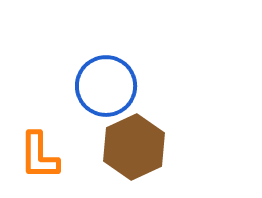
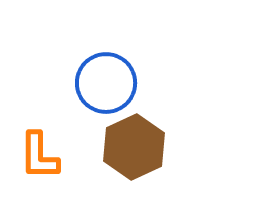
blue circle: moved 3 px up
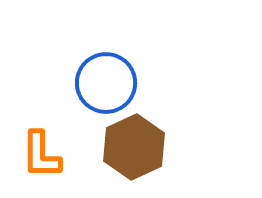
orange L-shape: moved 2 px right, 1 px up
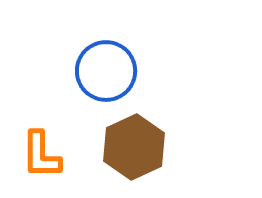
blue circle: moved 12 px up
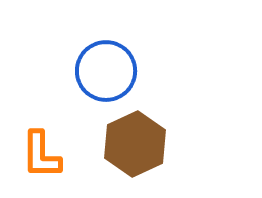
brown hexagon: moved 1 px right, 3 px up
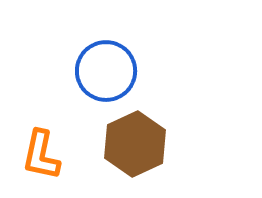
orange L-shape: rotated 12 degrees clockwise
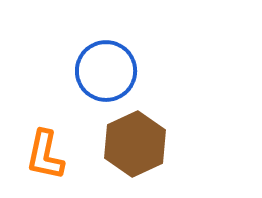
orange L-shape: moved 4 px right
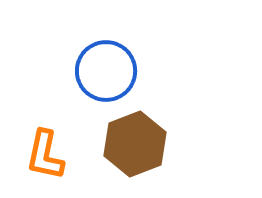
brown hexagon: rotated 4 degrees clockwise
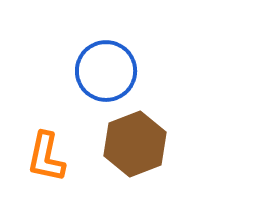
orange L-shape: moved 1 px right, 2 px down
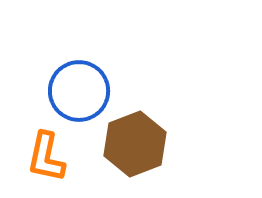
blue circle: moved 27 px left, 20 px down
